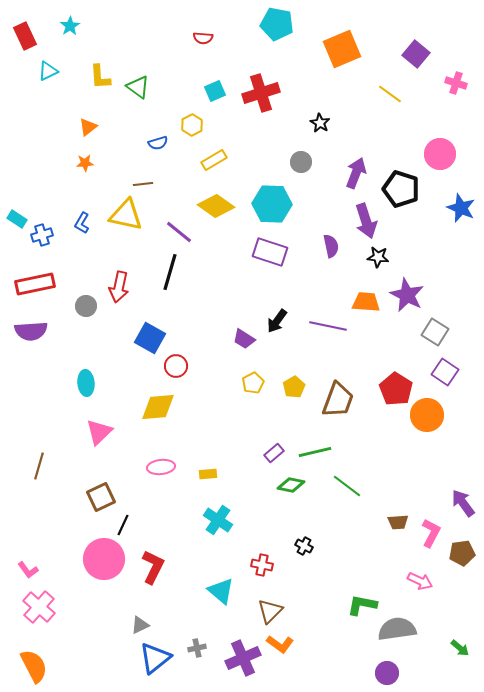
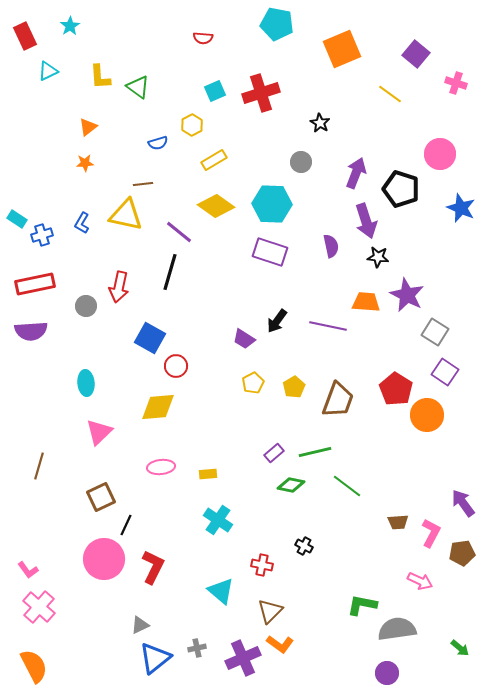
black line at (123, 525): moved 3 px right
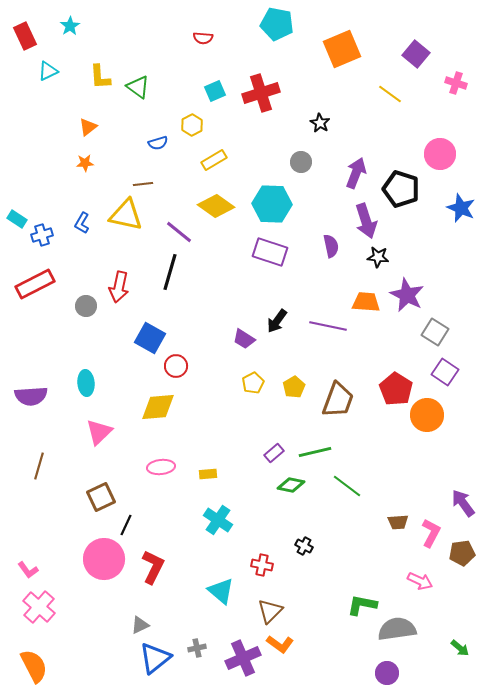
red rectangle at (35, 284): rotated 15 degrees counterclockwise
purple semicircle at (31, 331): moved 65 px down
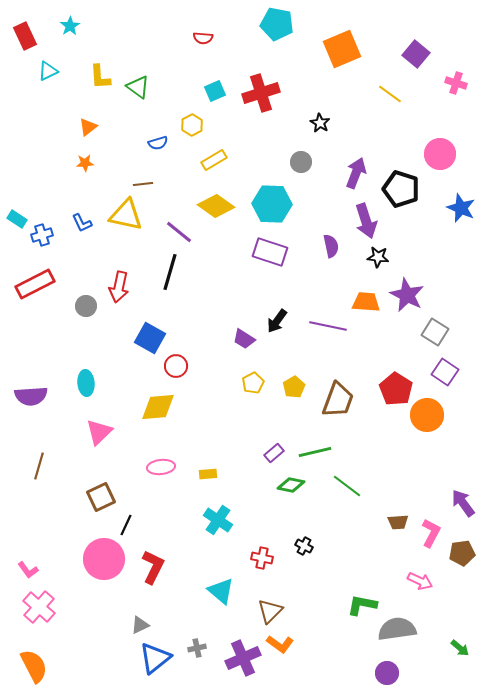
blue L-shape at (82, 223): rotated 55 degrees counterclockwise
red cross at (262, 565): moved 7 px up
